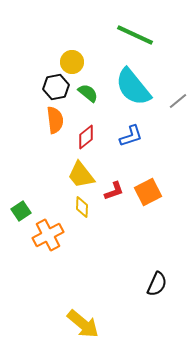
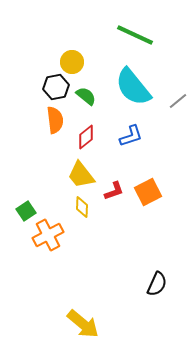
green semicircle: moved 2 px left, 3 px down
green square: moved 5 px right
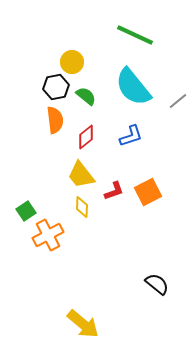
black semicircle: rotated 75 degrees counterclockwise
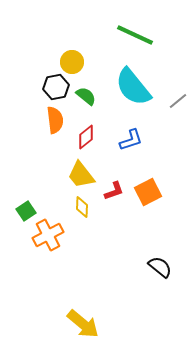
blue L-shape: moved 4 px down
black semicircle: moved 3 px right, 17 px up
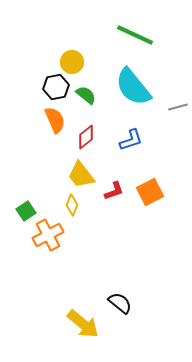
green semicircle: moved 1 px up
gray line: moved 6 px down; rotated 24 degrees clockwise
orange semicircle: rotated 16 degrees counterclockwise
orange square: moved 2 px right
yellow diamond: moved 10 px left, 2 px up; rotated 20 degrees clockwise
black semicircle: moved 40 px left, 36 px down
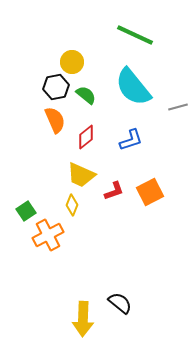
yellow trapezoid: rotated 28 degrees counterclockwise
yellow arrow: moved 5 px up; rotated 52 degrees clockwise
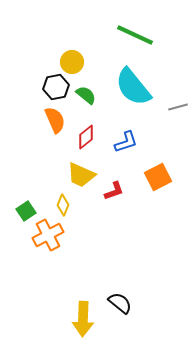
blue L-shape: moved 5 px left, 2 px down
orange square: moved 8 px right, 15 px up
yellow diamond: moved 9 px left
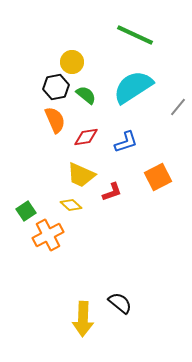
cyan semicircle: rotated 96 degrees clockwise
gray line: rotated 36 degrees counterclockwise
red diamond: rotated 30 degrees clockwise
red L-shape: moved 2 px left, 1 px down
yellow diamond: moved 8 px right; rotated 70 degrees counterclockwise
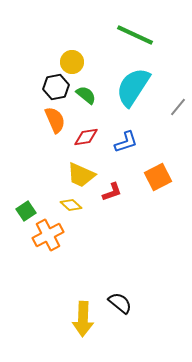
cyan semicircle: rotated 24 degrees counterclockwise
